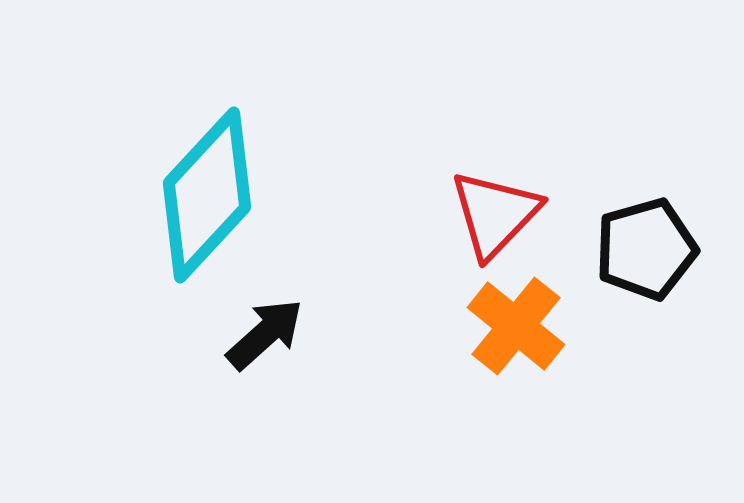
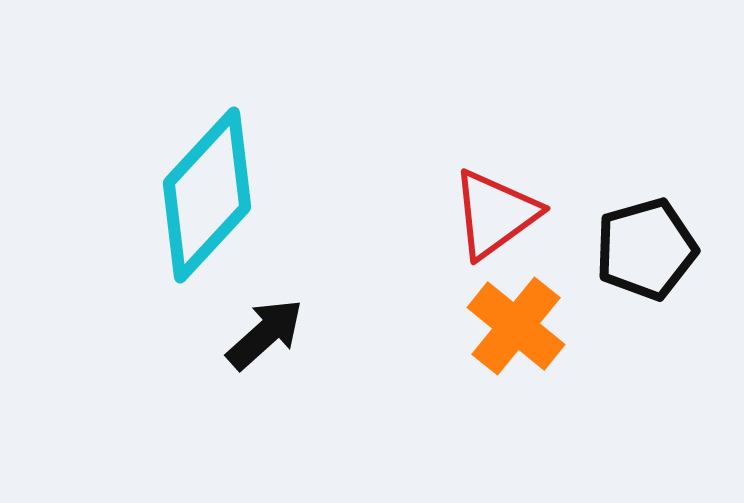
red triangle: rotated 10 degrees clockwise
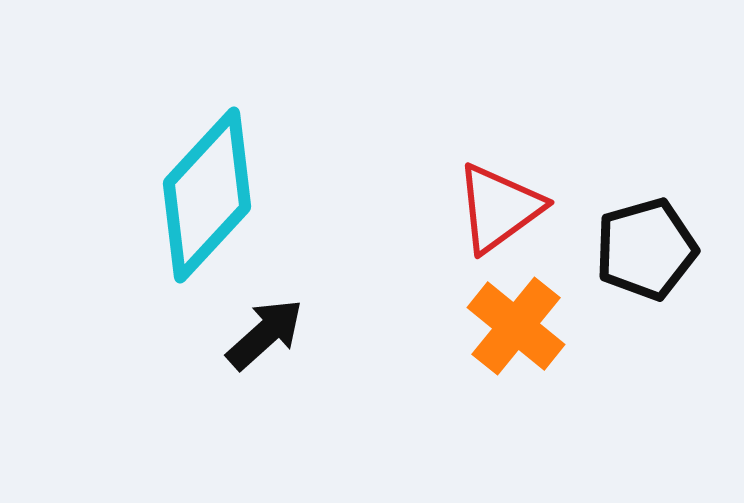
red triangle: moved 4 px right, 6 px up
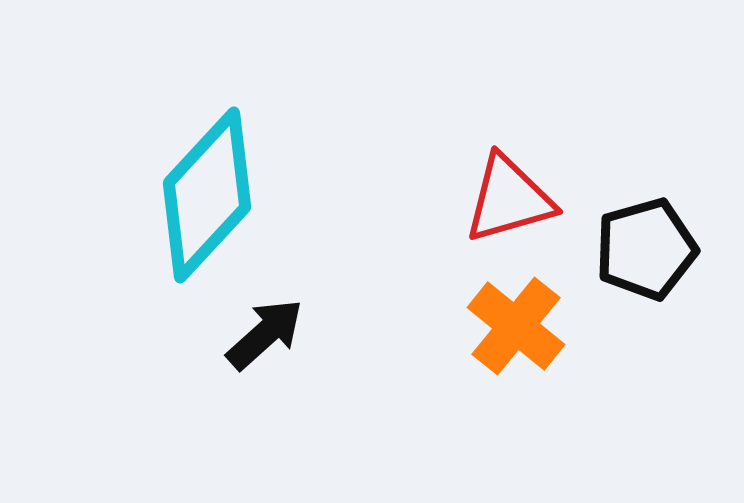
red triangle: moved 10 px right, 9 px up; rotated 20 degrees clockwise
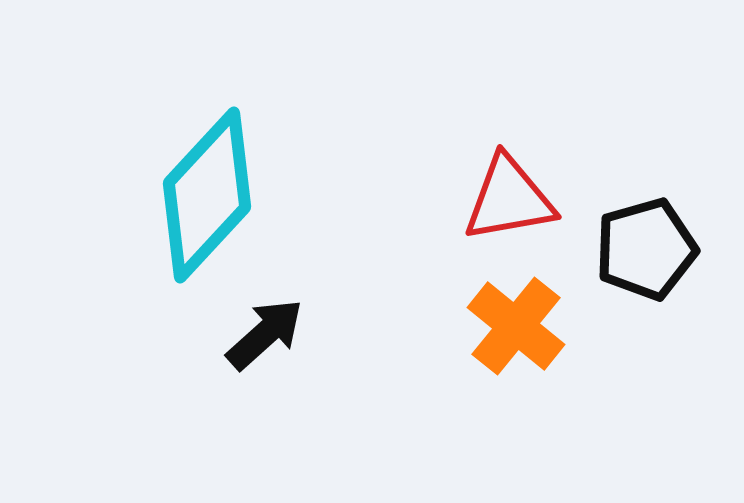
red triangle: rotated 6 degrees clockwise
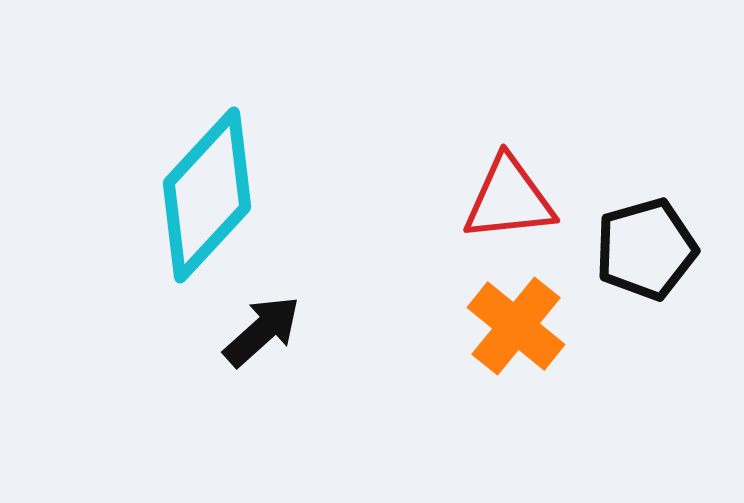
red triangle: rotated 4 degrees clockwise
black arrow: moved 3 px left, 3 px up
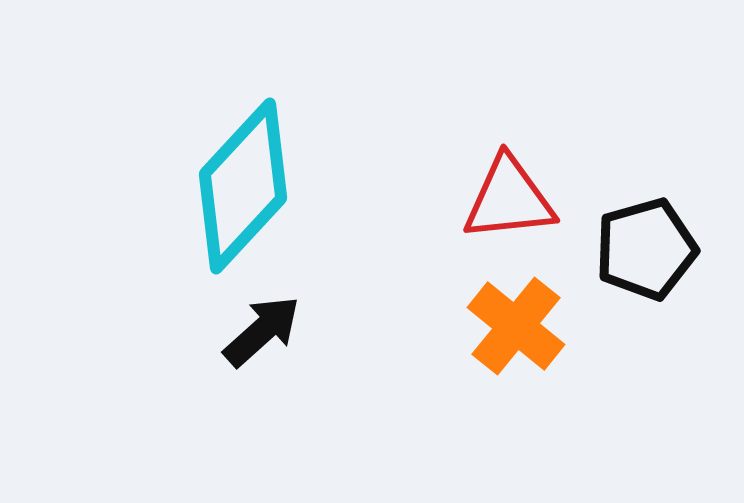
cyan diamond: moved 36 px right, 9 px up
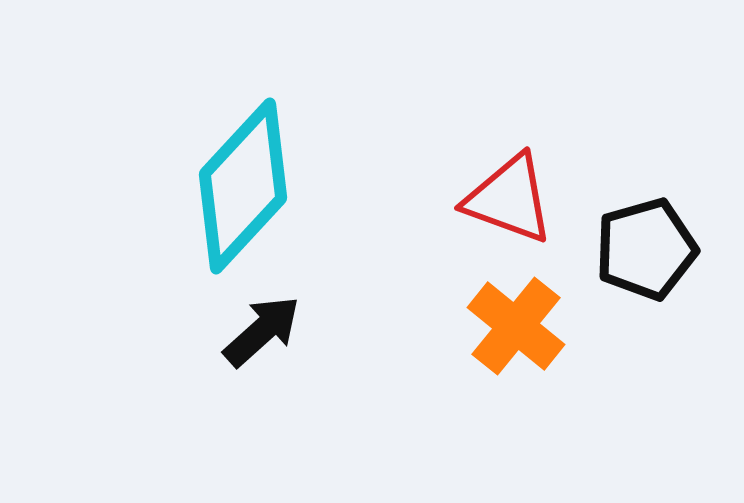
red triangle: rotated 26 degrees clockwise
